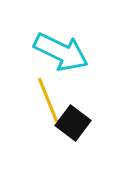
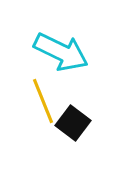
yellow line: moved 5 px left, 1 px down
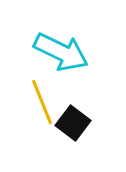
yellow line: moved 1 px left, 1 px down
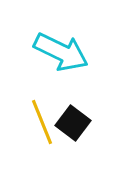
yellow line: moved 20 px down
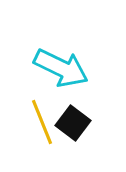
cyan arrow: moved 16 px down
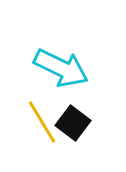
yellow line: rotated 9 degrees counterclockwise
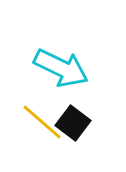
yellow line: rotated 18 degrees counterclockwise
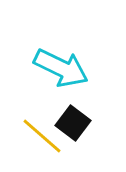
yellow line: moved 14 px down
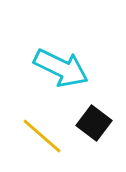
black square: moved 21 px right
